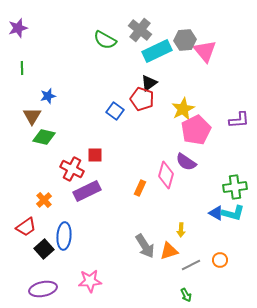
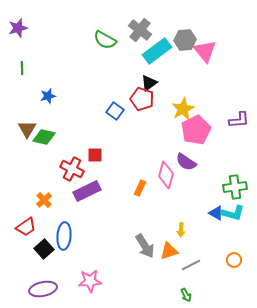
cyan rectangle: rotated 12 degrees counterclockwise
brown triangle: moved 5 px left, 13 px down
orange circle: moved 14 px right
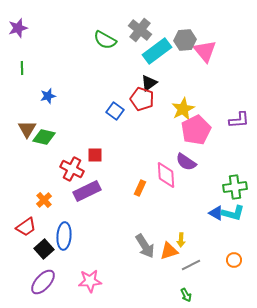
pink diamond: rotated 20 degrees counterclockwise
yellow arrow: moved 10 px down
purple ellipse: moved 7 px up; rotated 36 degrees counterclockwise
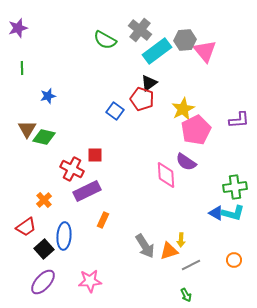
orange rectangle: moved 37 px left, 32 px down
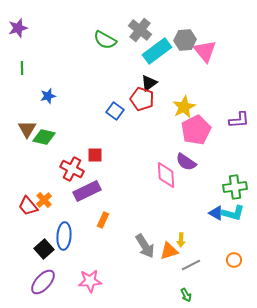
yellow star: moved 1 px right, 2 px up
red trapezoid: moved 2 px right, 21 px up; rotated 85 degrees clockwise
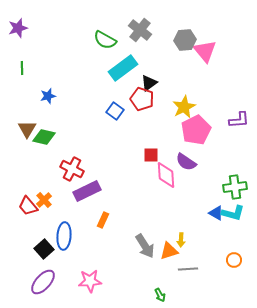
cyan rectangle: moved 34 px left, 17 px down
red square: moved 56 px right
gray line: moved 3 px left, 4 px down; rotated 24 degrees clockwise
green arrow: moved 26 px left
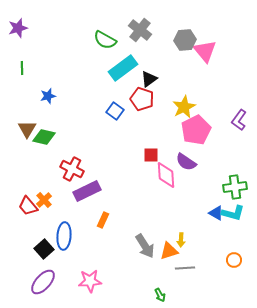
black triangle: moved 4 px up
purple L-shape: rotated 130 degrees clockwise
gray line: moved 3 px left, 1 px up
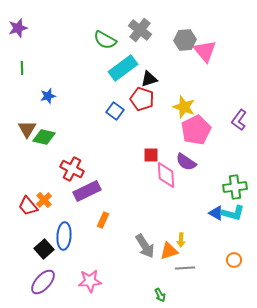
black triangle: rotated 18 degrees clockwise
yellow star: rotated 25 degrees counterclockwise
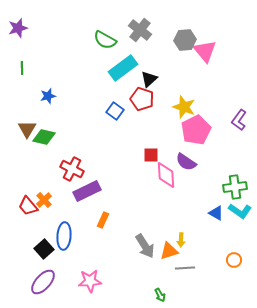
black triangle: rotated 24 degrees counterclockwise
cyan L-shape: moved 7 px right, 2 px up; rotated 20 degrees clockwise
